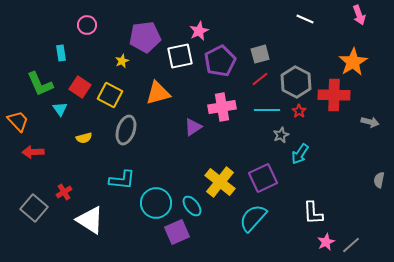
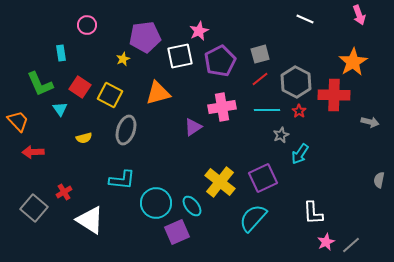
yellow star at (122, 61): moved 1 px right, 2 px up
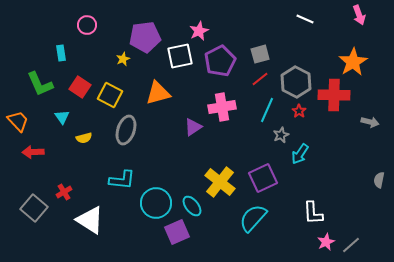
cyan triangle at (60, 109): moved 2 px right, 8 px down
cyan line at (267, 110): rotated 65 degrees counterclockwise
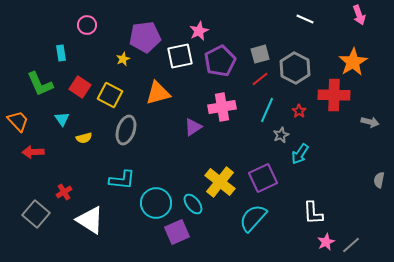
gray hexagon at (296, 82): moved 1 px left, 14 px up
cyan triangle at (62, 117): moved 2 px down
cyan ellipse at (192, 206): moved 1 px right, 2 px up
gray square at (34, 208): moved 2 px right, 6 px down
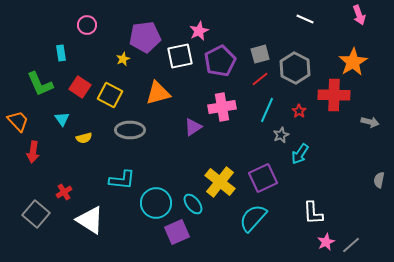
gray ellipse at (126, 130): moved 4 px right; rotated 72 degrees clockwise
red arrow at (33, 152): rotated 80 degrees counterclockwise
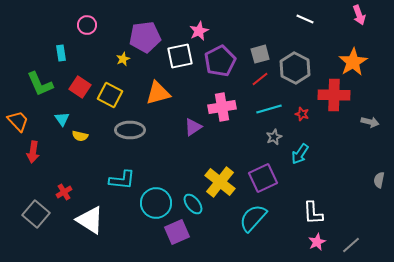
cyan line at (267, 110): moved 2 px right, 1 px up; rotated 50 degrees clockwise
red star at (299, 111): moved 3 px right, 3 px down; rotated 16 degrees counterclockwise
gray star at (281, 135): moved 7 px left, 2 px down
yellow semicircle at (84, 138): moved 4 px left, 2 px up; rotated 28 degrees clockwise
pink star at (326, 242): moved 9 px left
